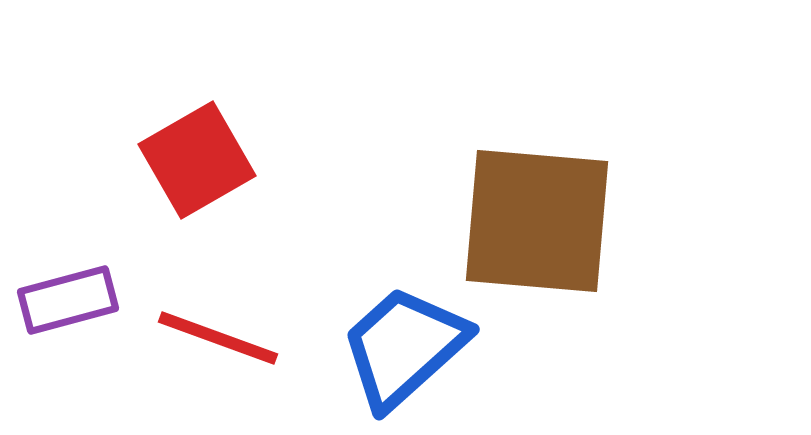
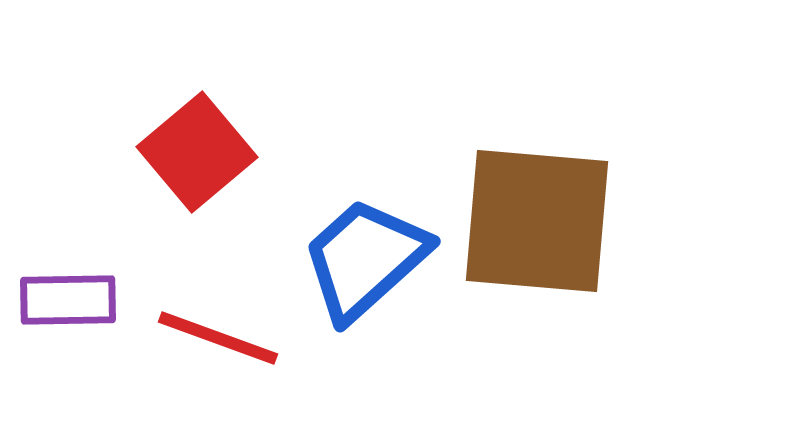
red square: moved 8 px up; rotated 10 degrees counterclockwise
purple rectangle: rotated 14 degrees clockwise
blue trapezoid: moved 39 px left, 88 px up
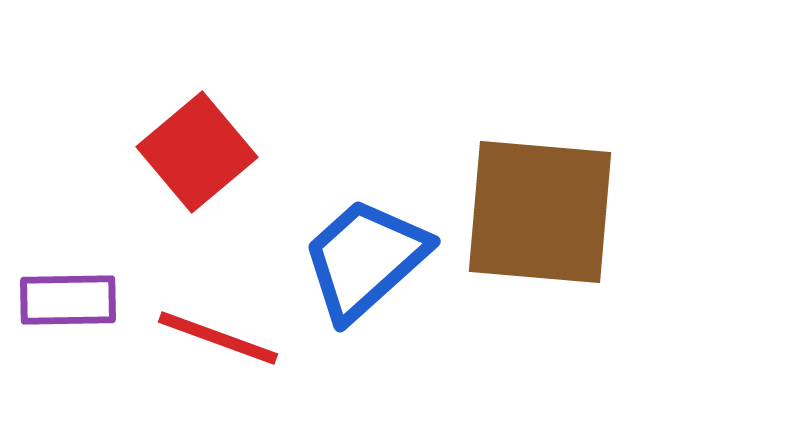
brown square: moved 3 px right, 9 px up
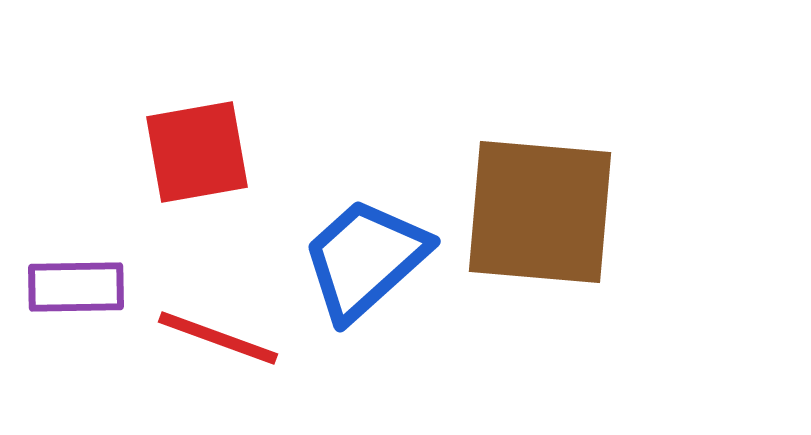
red square: rotated 30 degrees clockwise
purple rectangle: moved 8 px right, 13 px up
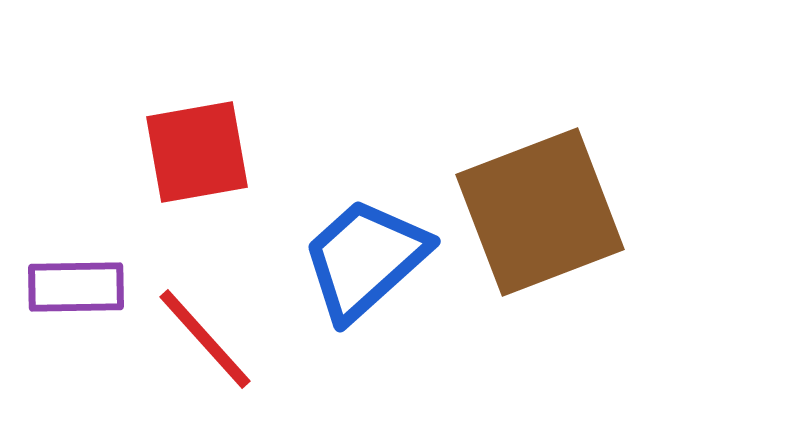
brown square: rotated 26 degrees counterclockwise
red line: moved 13 px left, 1 px down; rotated 28 degrees clockwise
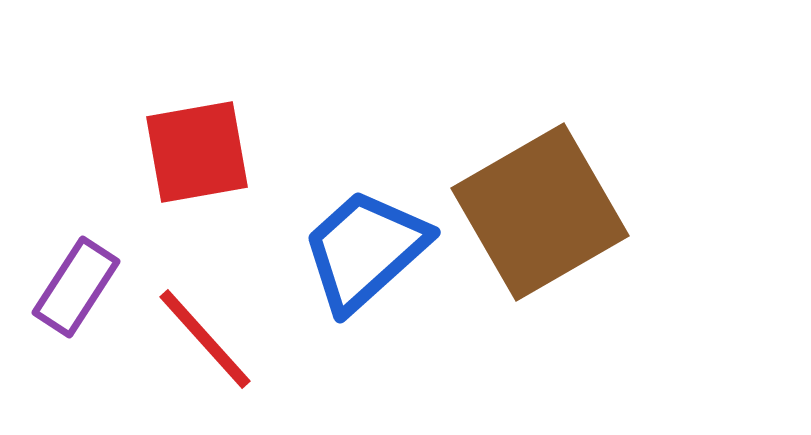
brown square: rotated 9 degrees counterclockwise
blue trapezoid: moved 9 px up
purple rectangle: rotated 56 degrees counterclockwise
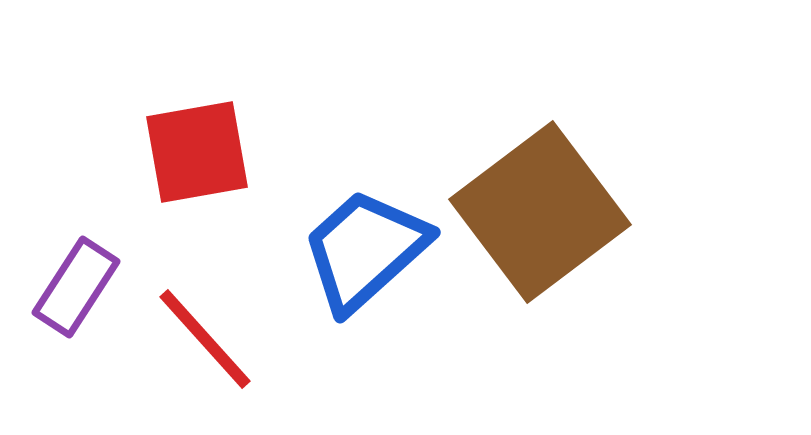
brown square: rotated 7 degrees counterclockwise
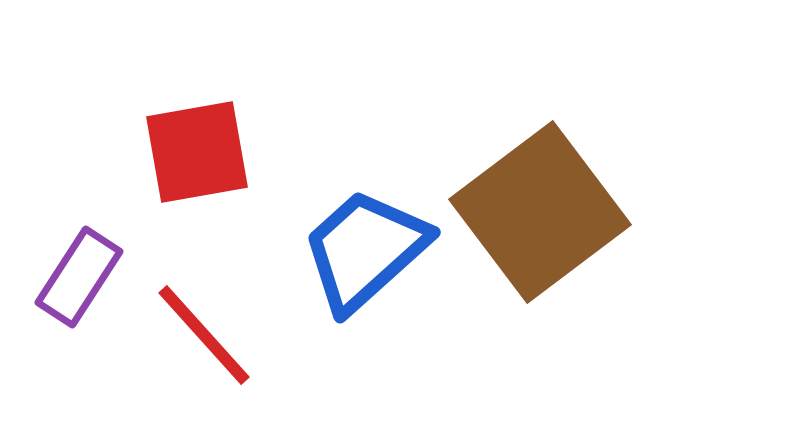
purple rectangle: moved 3 px right, 10 px up
red line: moved 1 px left, 4 px up
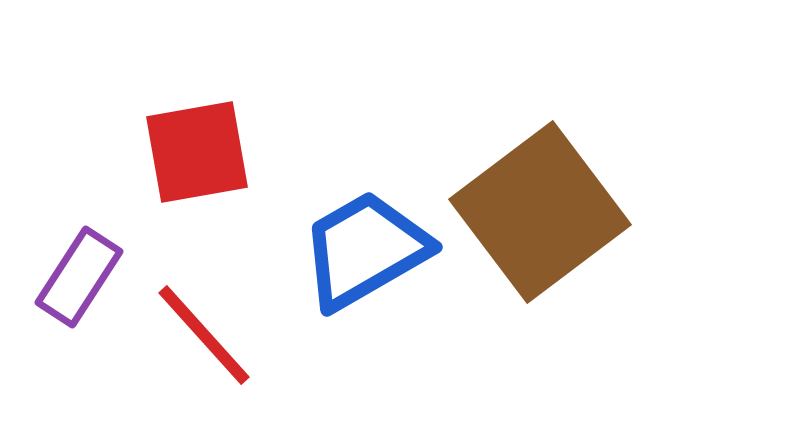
blue trapezoid: rotated 12 degrees clockwise
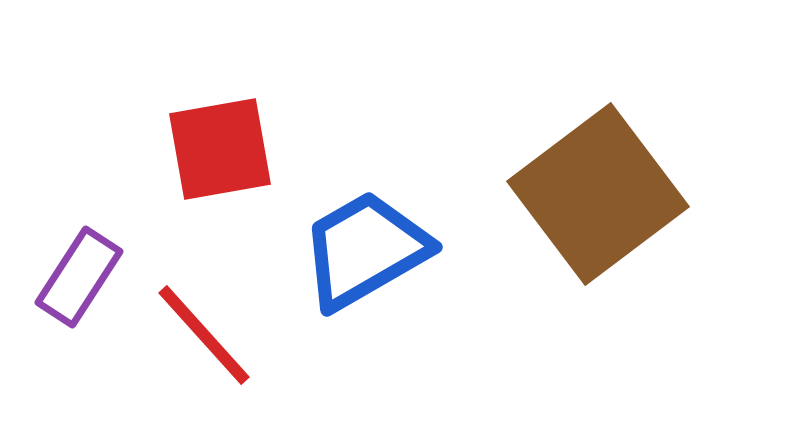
red square: moved 23 px right, 3 px up
brown square: moved 58 px right, 18 px up
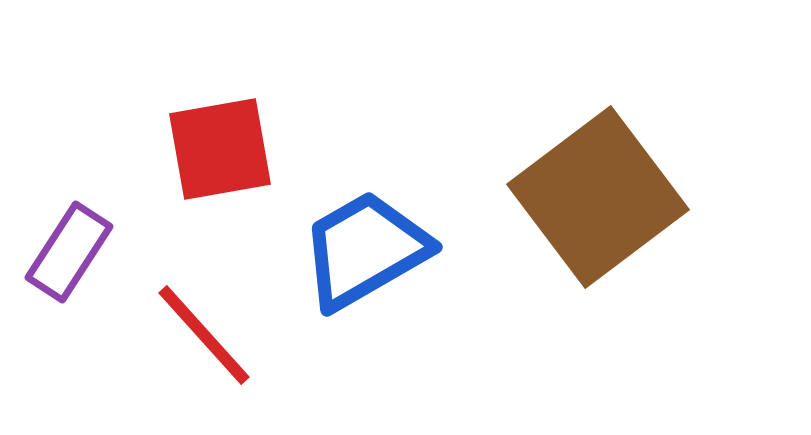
brown square: moved 3 px down
purple rectangle: moved 10 px left, 25 px up
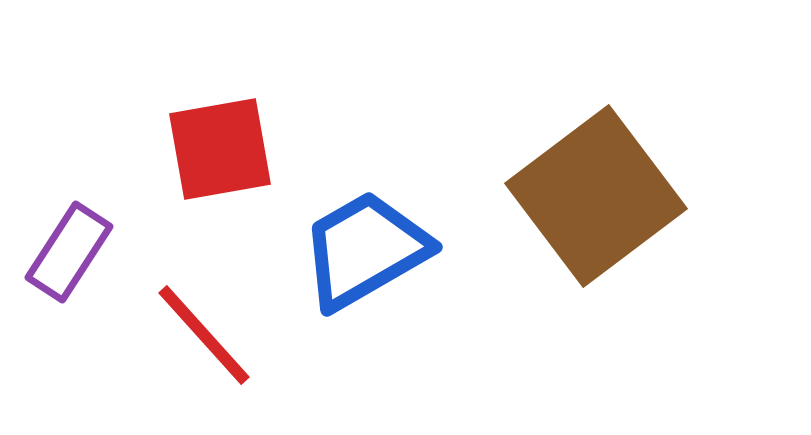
brown square: moved 2 px left, 1 px up
